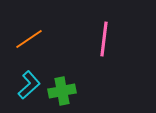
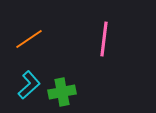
green cross: moved 1 px down
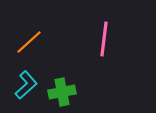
orange line: moved 3 px down; rotated 8 degrees counterclockwise
cyan L-shape: moved 3 px left
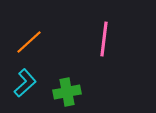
cyan L-shape: moved 1 px left, 2 px up
green cross: moved 5 px right
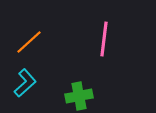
green cross: moved 12 px right, 4 px down
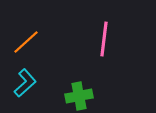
orange line: moved 3 px left
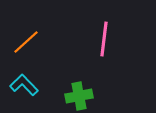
cyan L-shape: moved 1 px left, 2 px down; rotated 92 degrees counterclockwise
